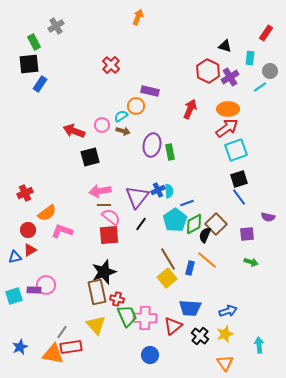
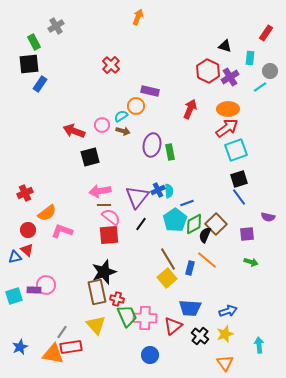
red triangle at (30, 250): moved 3 px left; rotated 48 degrees counterclockwise
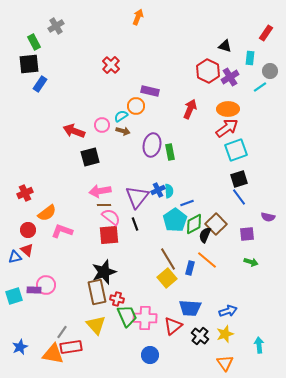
black line at (141, 224): moved 6 px left; rotated 56 degrees counterclockwise
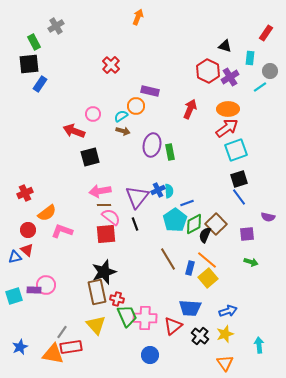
pink circle at (102, 125): moved 9 px left, 11 px up
red square at (109, 235): moved 3 px left, 1 px up
yellow square at (167, 278): moved 41 px right
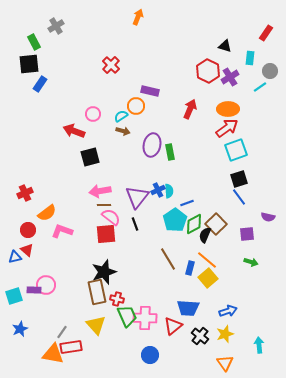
blue trapezoid at (190, 308): moved 2 px left
blue star at (20, 347): moved 18 px up
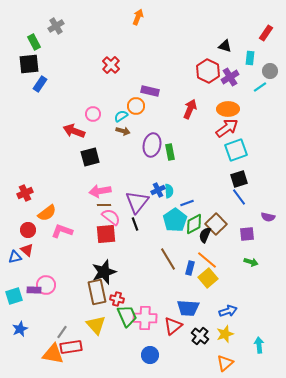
purple triangle at (137, 197): moved 5 px down
orange triangle at (225, 363): rotated 24 degrees clockwise
